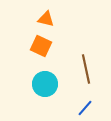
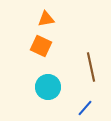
orange triangle: rotated 24 degrees counterclockwise
brown line: moved 5 px right, 2 px up
cyan circle: moved 3 px right, 3 px down
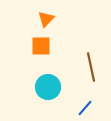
orange triangle: rotated 36 degrees counterclockwise
orange square: rotated 25 degrees counterclockwise
